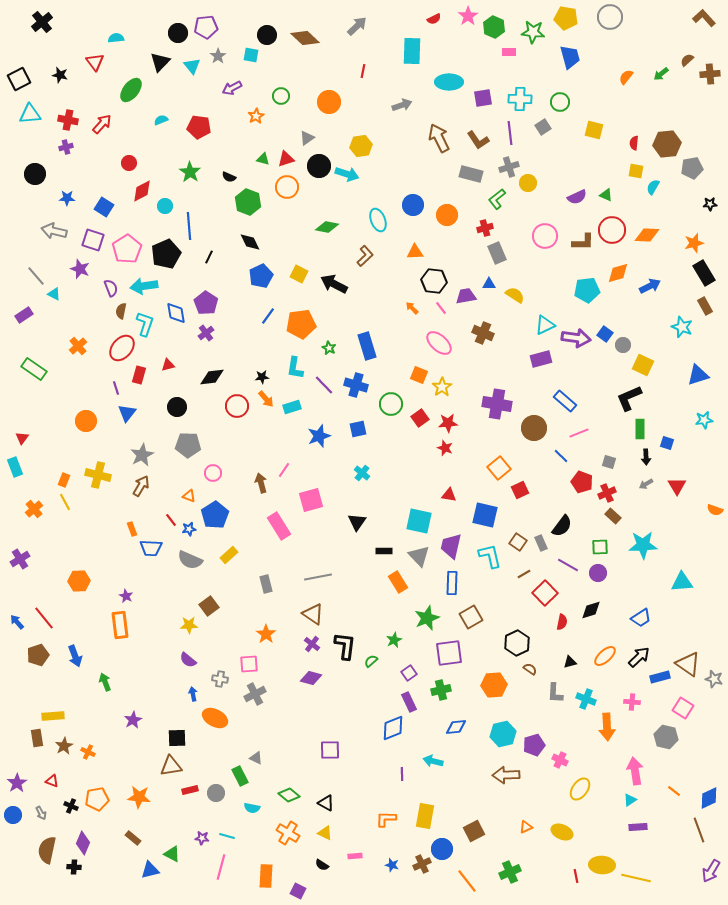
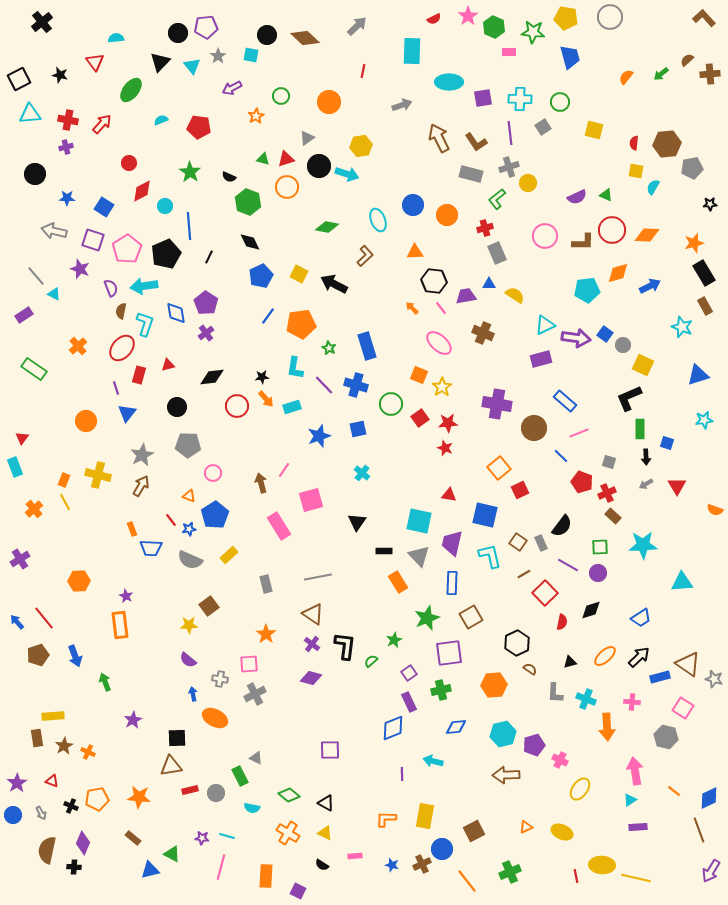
brown L-shape at (478, 140): moved 2 px left, 2 px down
purple trapezoid at (451, 546): moved 1 px right, 3 px up
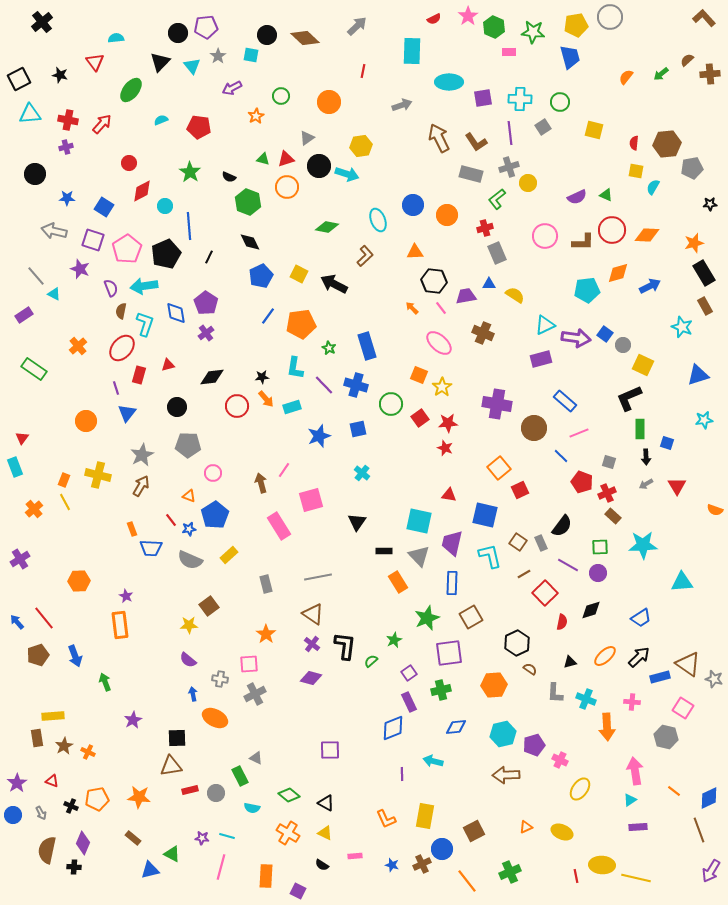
yellow pentagon at (566, 18): moved 10 px right, 7 px down; rotated 20 degrees counterclockwise
orange L-shape at (386, 819): rotated 115 degrees counterclockwise
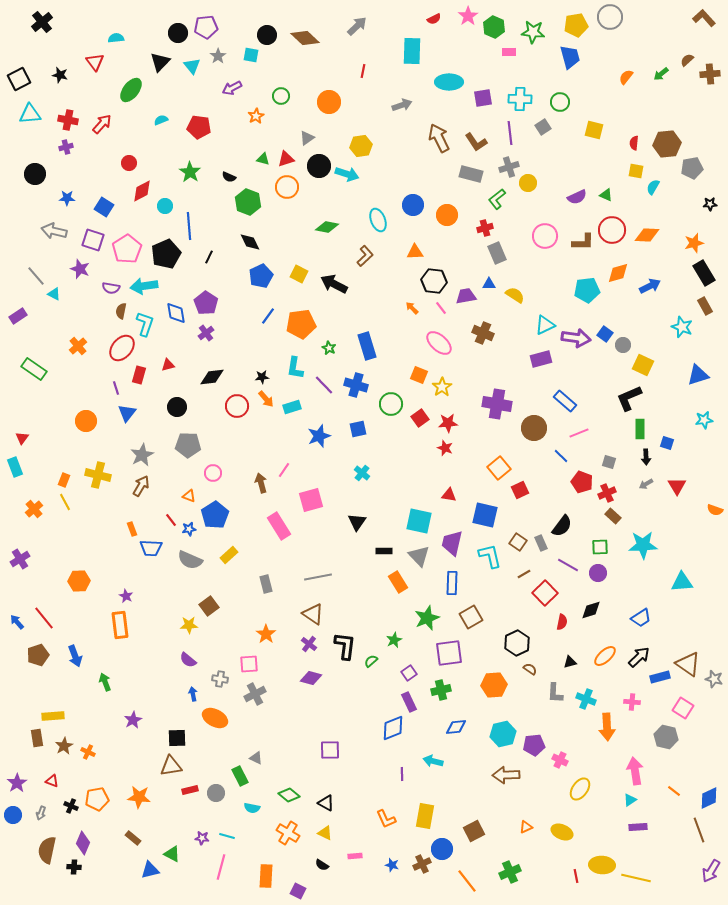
purple semicircle at (111, 288): rotated 120 degrees clockwise
purple rectangle at (24, 315): moved 6 px left, 1 px down
purple cross at (312, 644): moved 3 px left
purple pentagon at (534, 745): rotated 10 degrees clockwise
gray arrow at (41, 813): rotated 48 degrees clockwise
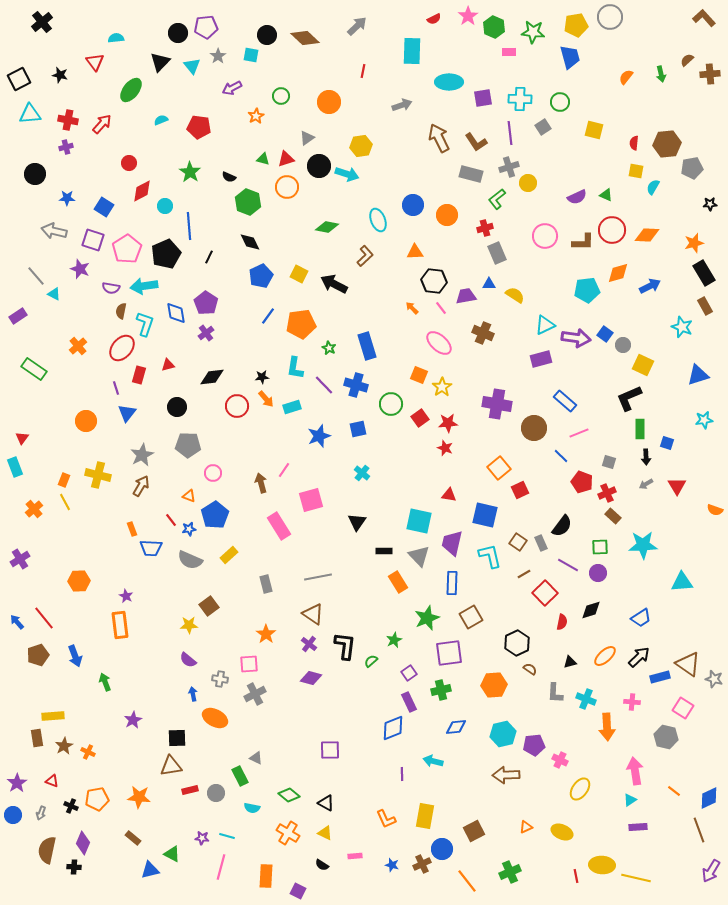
green arrow at (661, 74): rotated 63 degrees counterclockwise
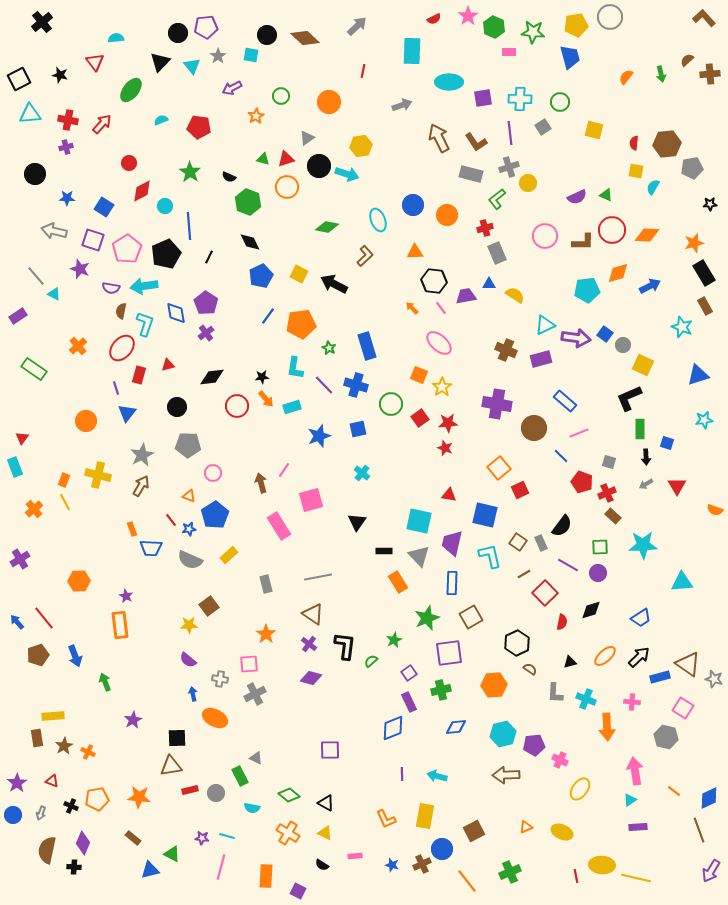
brown cross at (483, 333): moved 23 px right, 17 px down
cyan arrow at (433, 761): moved 4 px right, 15 px down
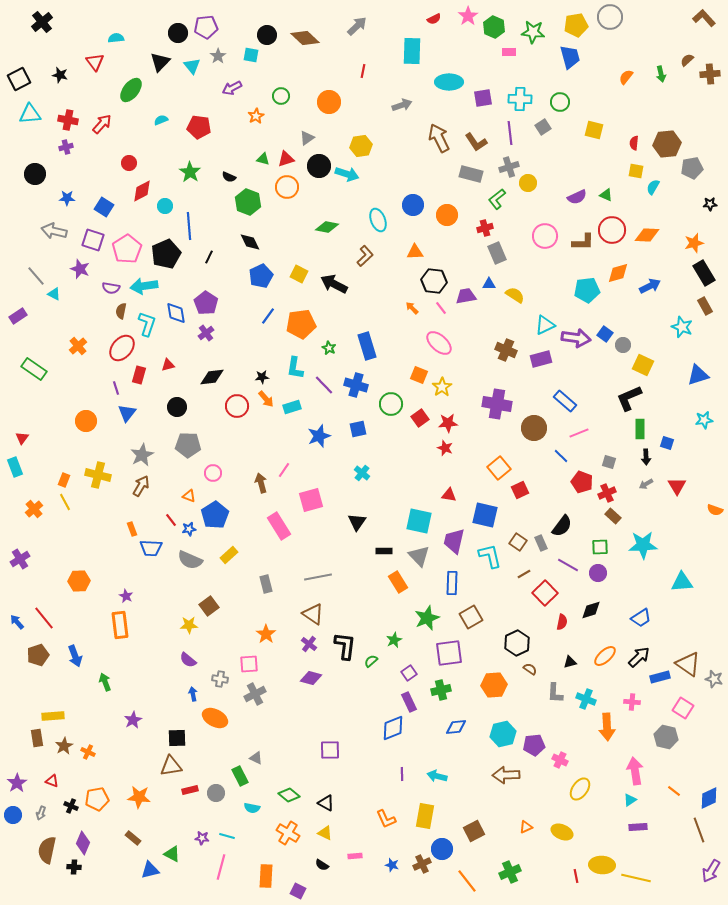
cyan L-shape at (145, 324): moved 2 px right
purple trapezoid at (452, 543): moved 2 px right, 2 px up
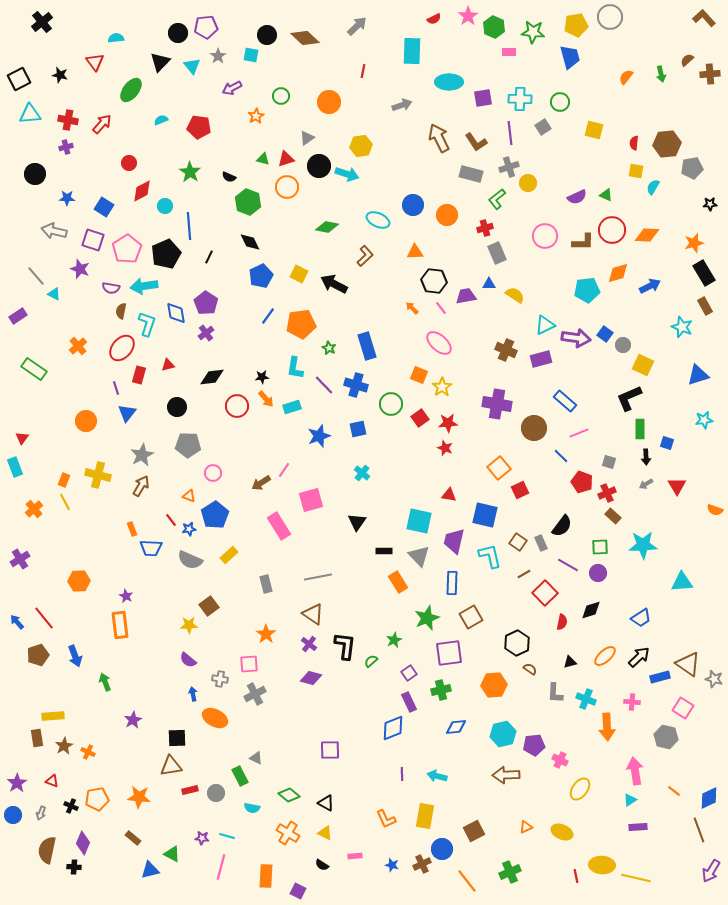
cyan ellipse at (378, 220): rotated 45 degrees counterclockwise
brown arrow at (261, 483): rotated 108 degrees counterclockwise
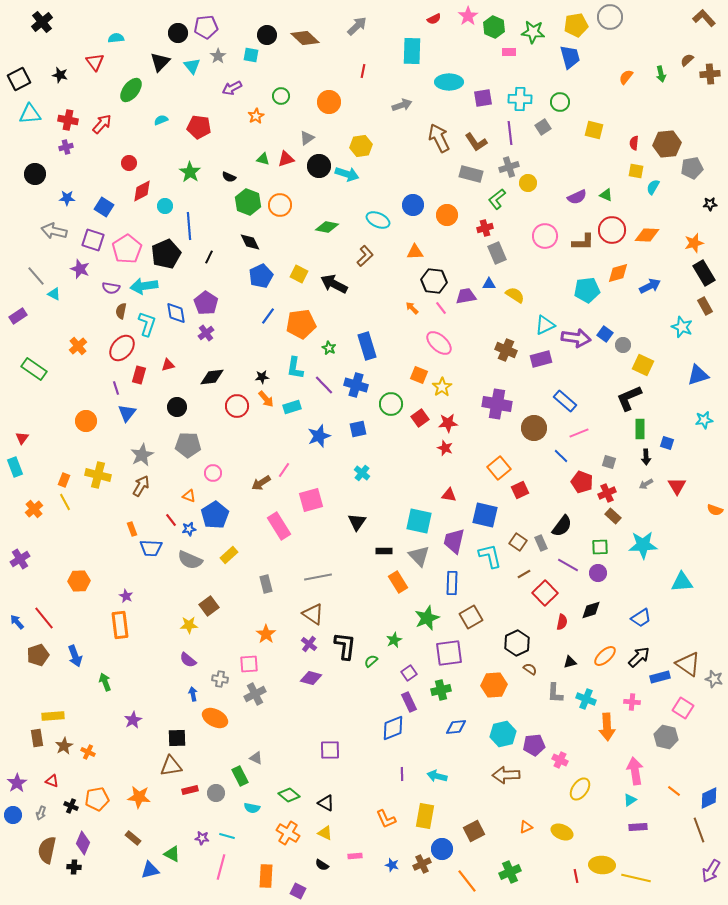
orange circle at (287, 187): moved 7 px left, 18 px down
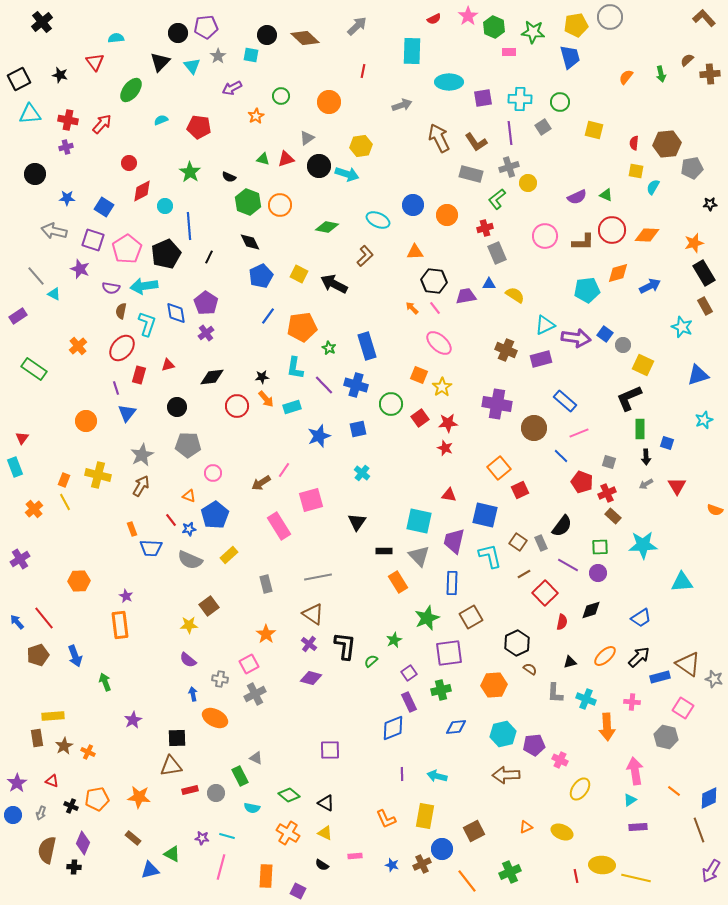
pink line at (441, 308): moved 6 px left
orange pentagon at (301, 324): moved 1 px right, 3 px down
cyan star at (704, 420): rotated 12 degrees counterclockwise
pink square at (249, 664): rotated 24 degrees counterclockwise
